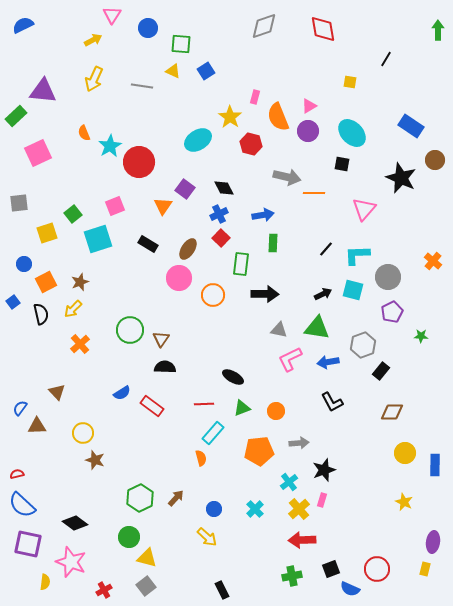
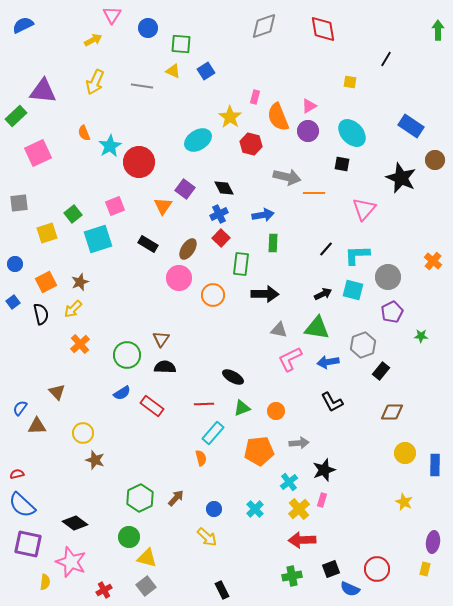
yellow arrow at (94, 79): moved 1 px right, 3 px down
blue circle at (24, 264): moved 9 px left
green circle at (130, 330): moved 3 px left, 25 px down
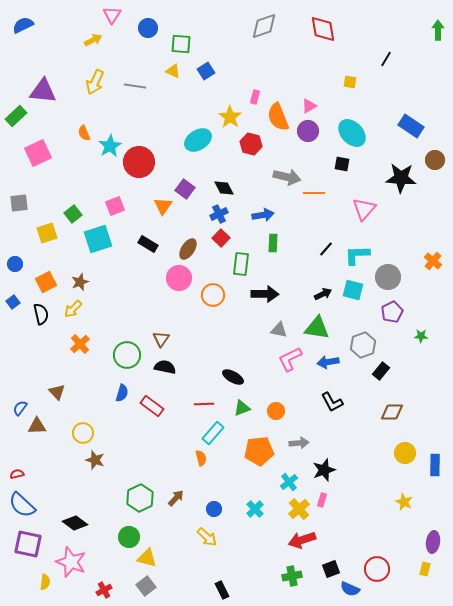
gray line at (142, 86): moved 7 px left
black star at (401, 178): rotated 20 degrees counterclockwise
black semicircle at (165, 367): rotated 10 degrees clockwise
blue semicircle at (122, 393): rotated 42 degrees counterclockwise
red arrow at (302, 540): rotated 16 degrees counterclockwise
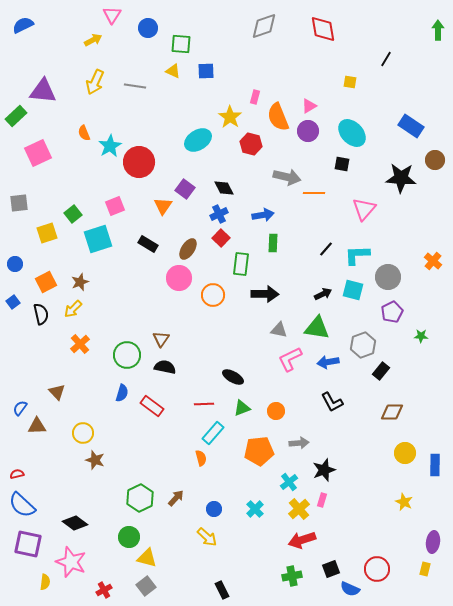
blue square at (206, 71): rotated 30 degrees clockwise
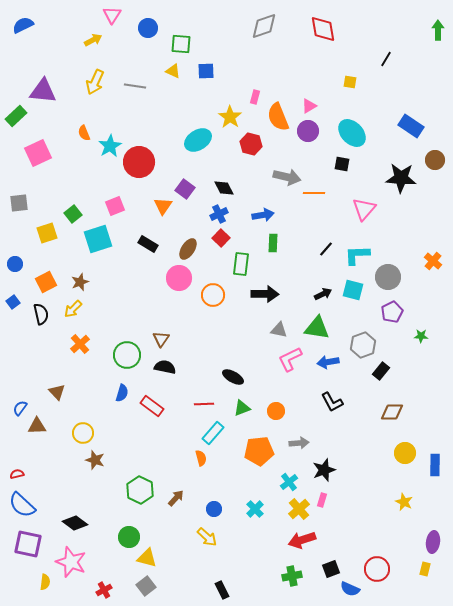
green hexagon at (140, 498): moved 8 px up; rotated 8 degrees counterclockwise
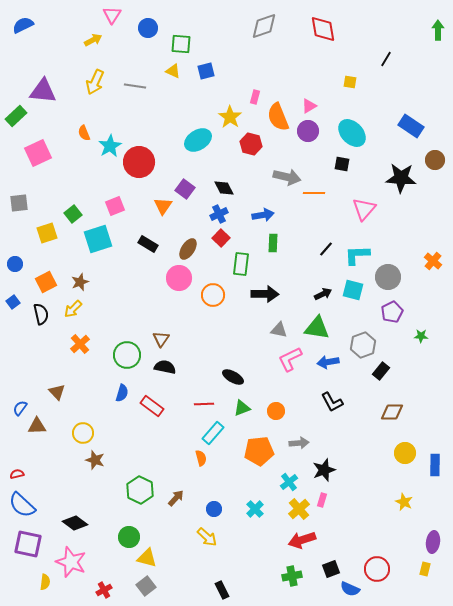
blue square at (206, 71): rotated 12 degrees counterclockwise
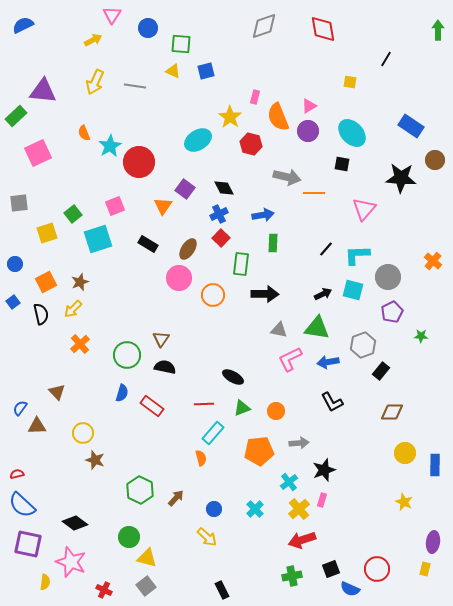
red cross at (104, 590): rotated 35 degrees counterclockwise
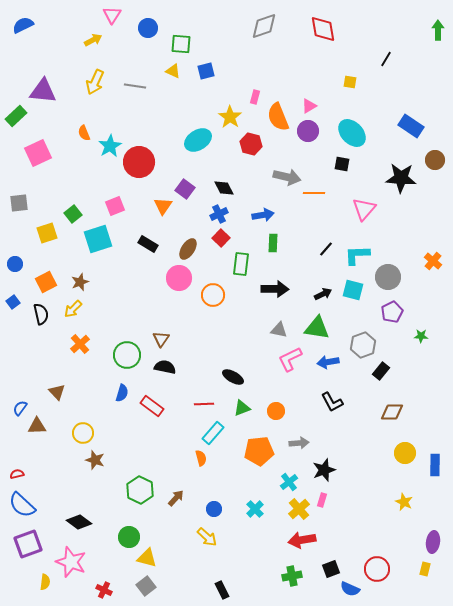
black arrow at (265, 294): moved 10 px right, 5 px up
black diamond at (75, 523): moved 4 px right, 1 px up
red arrow at (302, 540): rotated 8 degrees clockwise
purple square at (28, 544): rotated 32 degrees counterclockwise
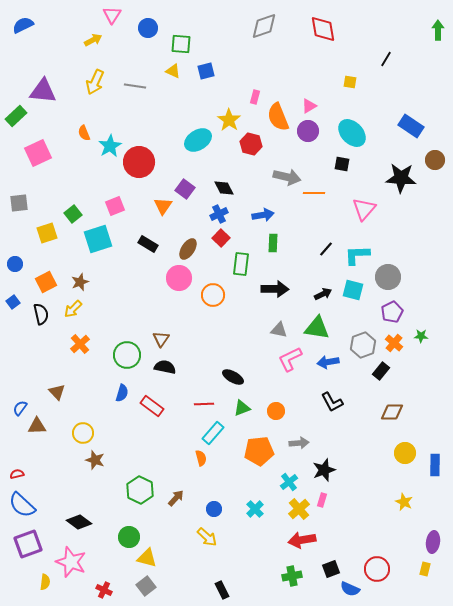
yellow star at (230, 117): moved 1 px left, 3 px down
orange cross at (433, 261): moved 39 px left, 82 px down
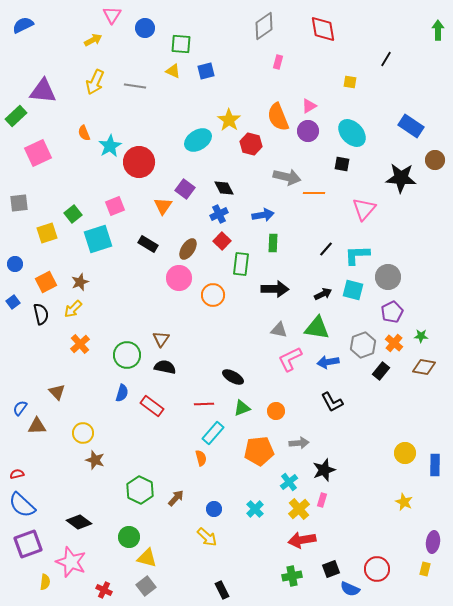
gray diamond at (264, 26): rotated 16 degrees counterclockwise
blue circle at (148, 28): moved 3 px left
pink rectangle at (255, 97): moved 23 px right, 35 px up
red square at (221, 238): moved 1 px right, 3 px down
brown diamond at (392, 412): moved 32 px right, 45 px up; rotated 10 degrees clockwise
